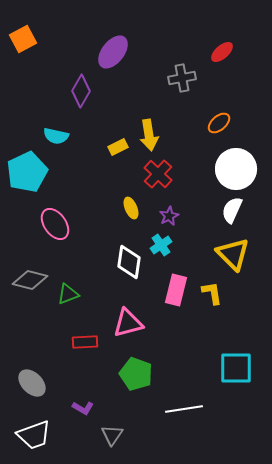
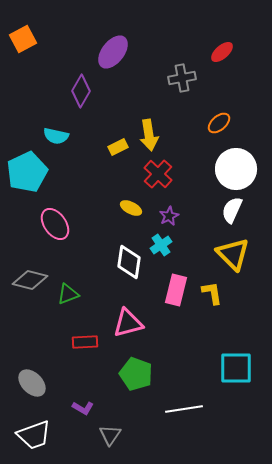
yellow ellipse: rotated 40 degrees counterclockwise
gray triangle: moved 2 px left
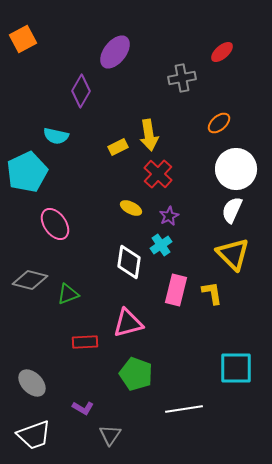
purple ellipse: moved 2 px right
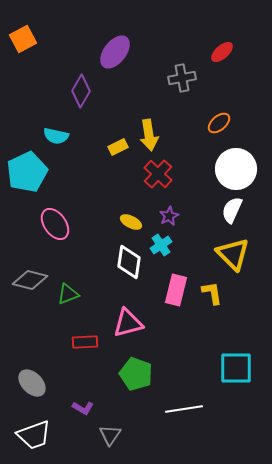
yellow ellipse: moved 14 px down
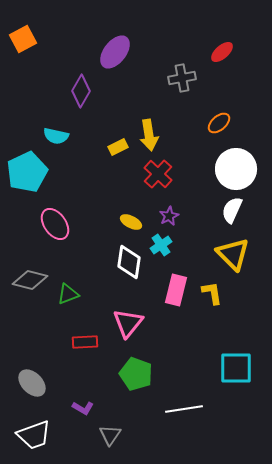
pink triangle: rotated 36 degrees counterclockwise
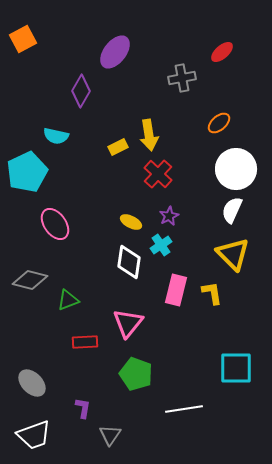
green triangle: moved 6 px down
purple L-shape: rotated 110 degrees counterclockwise
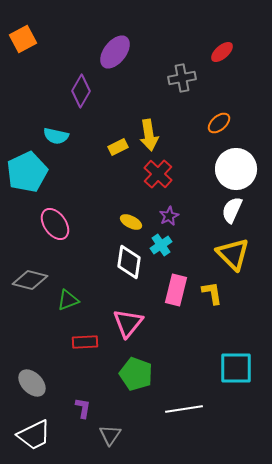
white trapezoid: rotated 6 degrees counterclockwise
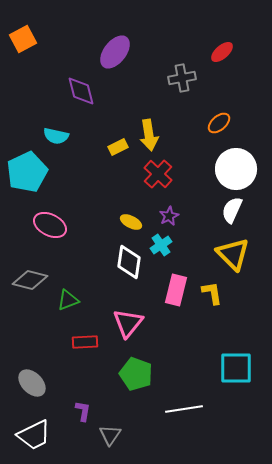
purple diamond: rotated 44 degrees counterclockwise
pink ellipse: moved 5 px left, 1 px down; rotated 28 degrees counterclockwise
purple L-shape: moved 3 px down
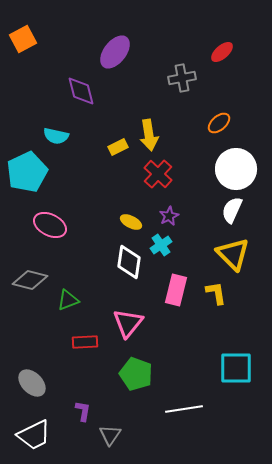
yellow L-shape: moved 4 px right
